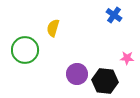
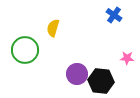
black hexagon: moved 4 px left
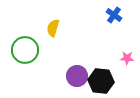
purple circle: moved 2 px down
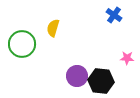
green circle: moved 3 px left, 6 px up
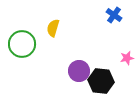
pink star: rotated 16 degrees counterclockwise
purple circle: moved 2 px right, 5 px up
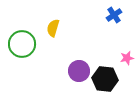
blue cross: rotated 21 degrees clockwise
black hexagon: moved 4 px right, 2 px up
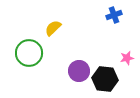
blue cross: rotated 14 degrees clockwise
yellow semicircle: rotated 30 degrees clockwise
green circle: moved 7 px right, 9 px down
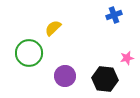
purple circle: moved 14 px left, 5 px down
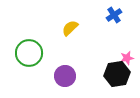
blue cross: rotated 14 degrees counterclockwise
yellow semicircle: moved 17 px right
black hexagon: moved 12 px right, 5 px up; rotated 15 degrees counterclockwise
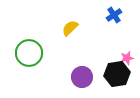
purple circle: moved 17 px right, 1 px down
